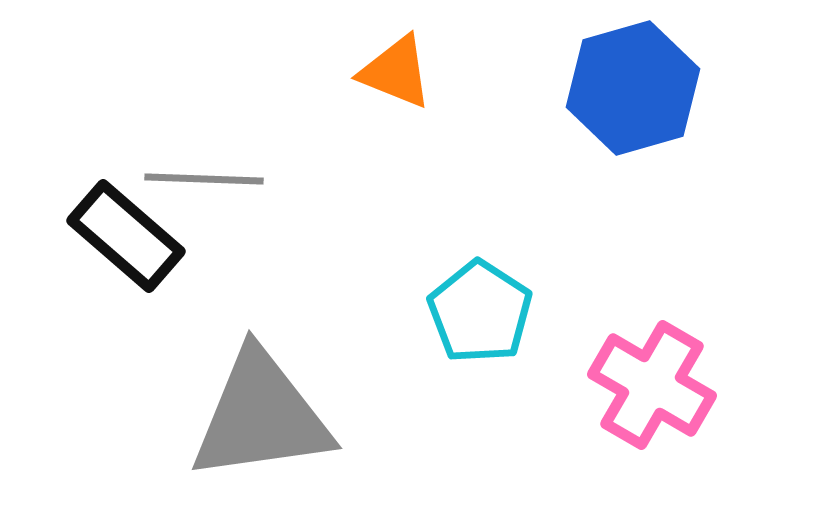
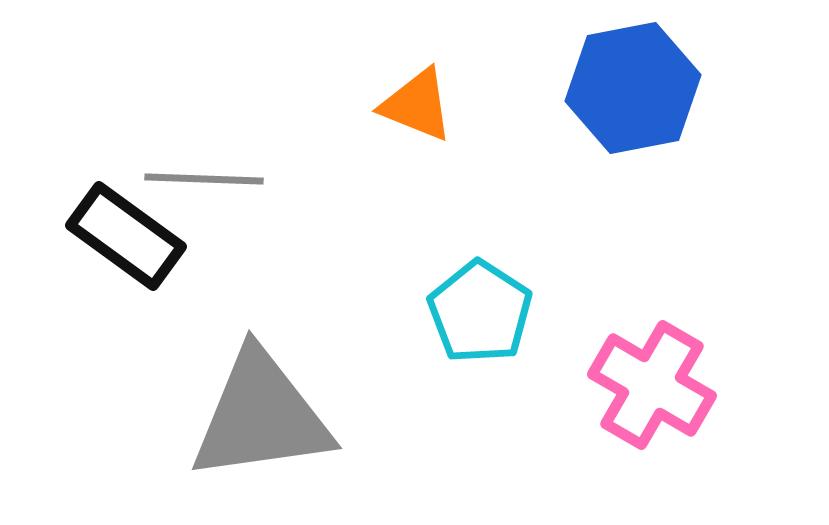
orange triangle: moved 21 px right, 33 px down
blue hexagon: rotated 5 degrees clockwise
black rectangle: rotated 5 degrees counterclockwise
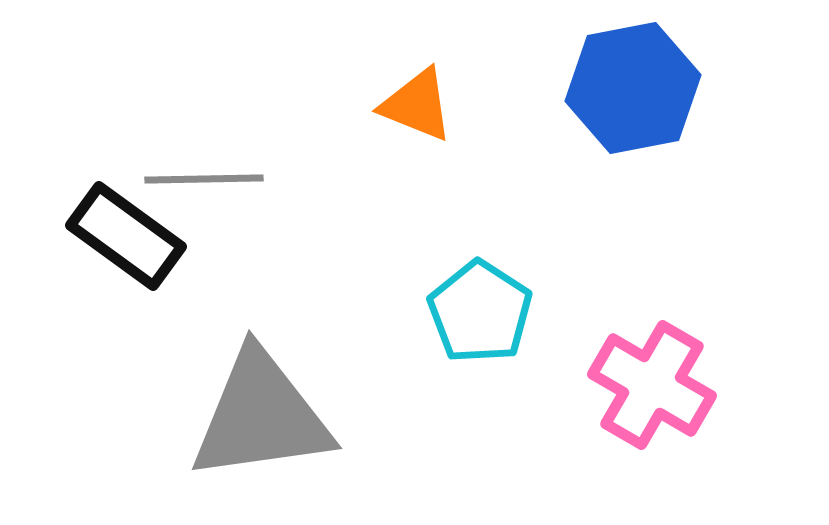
gray line: rotated 3 degrees counterclockwise
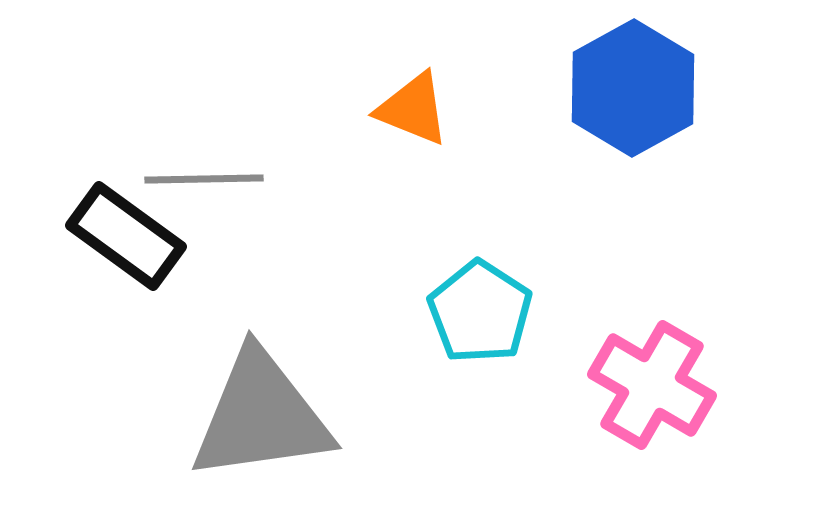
blue hexagon: rotated 18 degrees counterclockwise
orange triangle: moved 4 px left, 4 px down
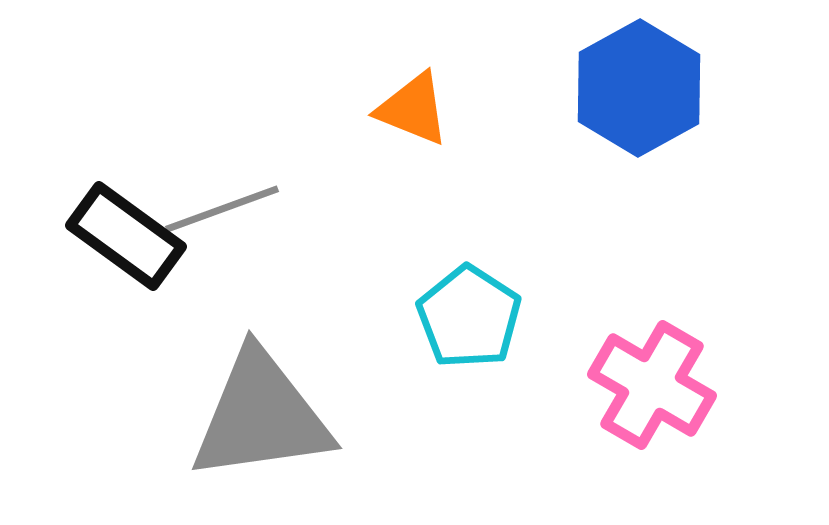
blue hexagon: moved 6 px right
gray line: moved 18 px right, 30 px down; rotated 19 degrees counterclockwise
cyan pentagon: moved 11 px left, 5 px down
